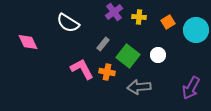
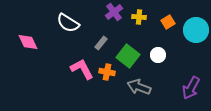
gray rectangle: moved 2 px left, 1 px up
gray arrow: rotated 25 degrees clockwise
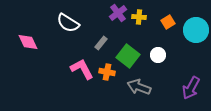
purple cross: moved 4 px right, 1 px down
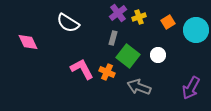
yellow cross: rotated 24 degrees counterclockwise
gray rectangle: moved 12 px right, 5 px up; rotated 24 degrees counterclockwise
orange cross: rotated 14 degrees clockwise
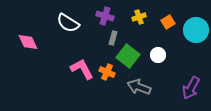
purple cross: moved 13 px left, 3 px down; rotated 36 degrees counterclockwise
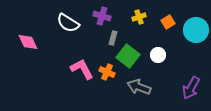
purple cross: moved 3 px left
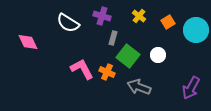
yellow cross: moved 1 px up; rotated 32 degrees counterclockwise
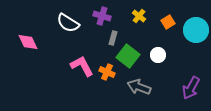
pink L-shape: moved 3 px up
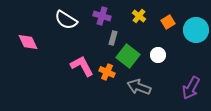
white semicircle: moved 2 px left, 3 px up
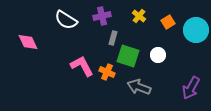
purple cross: rotated 30 degrees counterclockwise
green square: rotated 20 degrees counterclockwise
